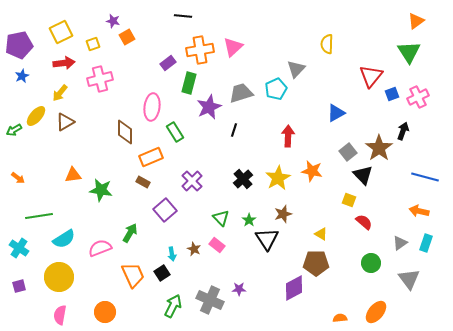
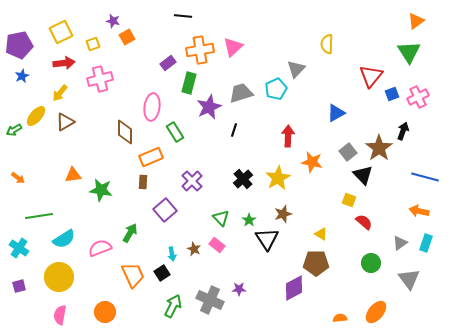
orange star at (312, 171): moved 9 px up
brown rectangle at (143, 182): rotated 64 degrees clockwise
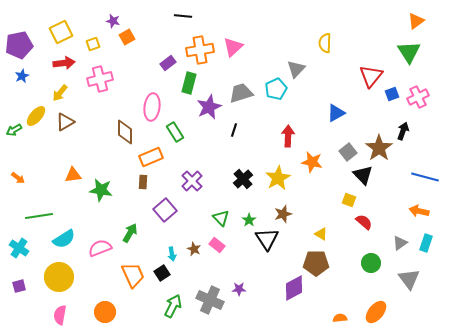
yellow semicircle at (327, 44): moved 2 px left, 1 px up
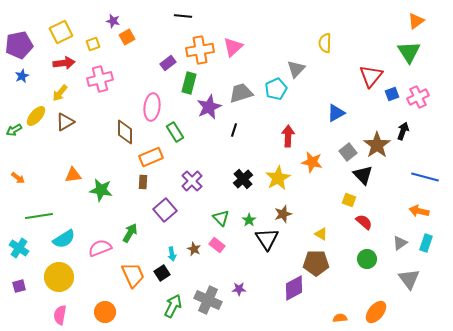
brown star at (379, 148): moved 2 px left, 3 px up
green circle at (371, 263): moved 4 px left, 4 px up
gray cross at (210, 300): moved 2 px left
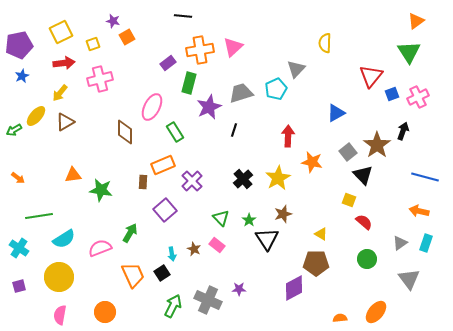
pink ellipse at (152, 107): rotated 20 degrees clockwise
orange rectangle at (151, 157): moved 12 px right, 8 px down
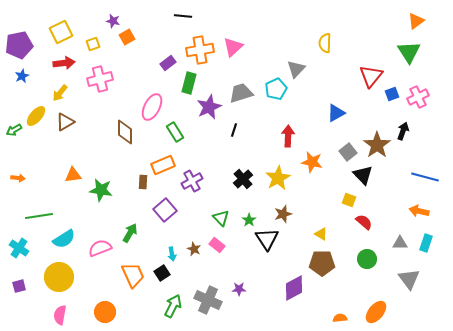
orange arrow at (18, 178): rotated 32 degrees counterclockwise
purple cross at (192, 181): rotated 15 degrees clockwise
gray triangle at (400, 243): rotated 35 degrees clockwise
brown pentagon at (316, 263): moved 6 px right
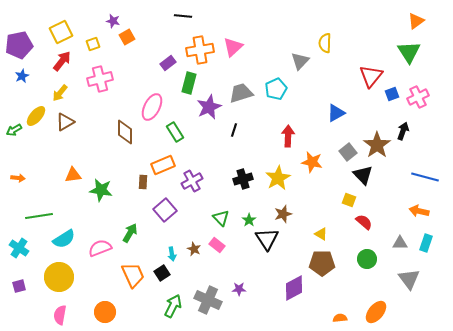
red arrow at (64, 63): moved 2 px left, 2 px up; rotated 45 degrees counterclockwise
gray triangle at (296, 69): moved 4 px right, 8 px up
black cross at (243, 179): rotated 24 degrees clockwise
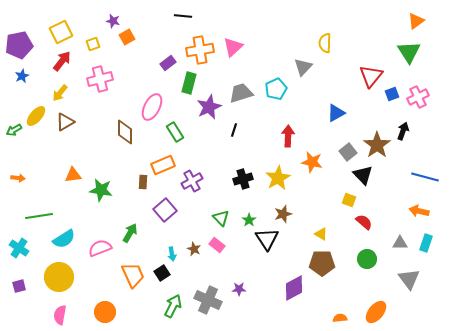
gray triangle at (300, 61): moved 3 px right, 6 px down
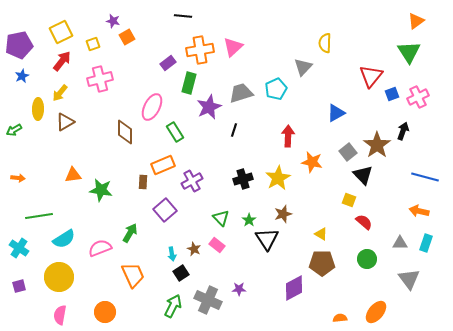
yellow ellipse at (36, 116): moved 2 px right, 7 px up; rotated 40 degrees counterclockwise
black square at (162, 273): moved 19 px right
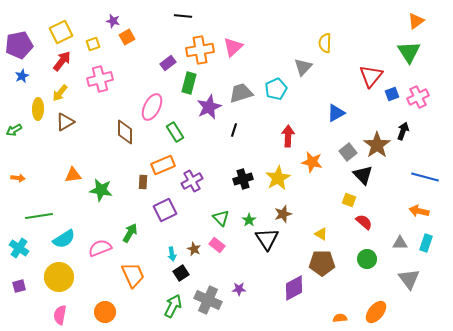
purple square at (165, 210): rotated 15 degrees clockwise
